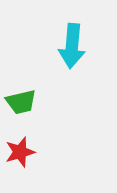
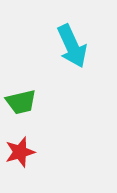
cyan arrow: rotated 30 degrees counterclockwise
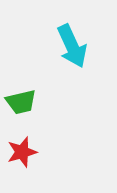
red star: moved 2 px right
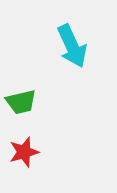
red star: moved 2 px right
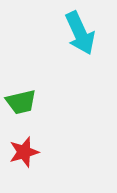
cyan arrow: moved 8 px right, 13 px up
